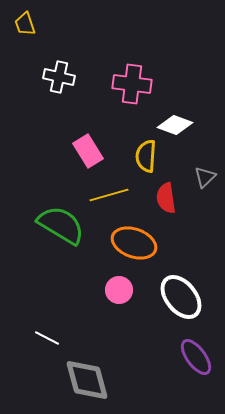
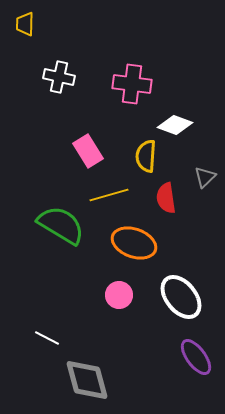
yellow trapezoid: rotated 20 degrees clockwise
pink circle: moved 5 px down
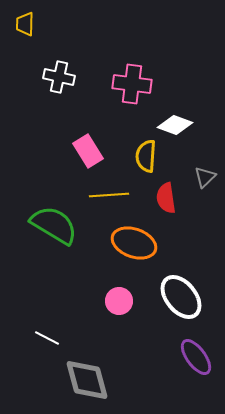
yellow line: rotated 12 degrees clockwise
green semicircle: moved 7 px left
pink circle: moved 6 px down
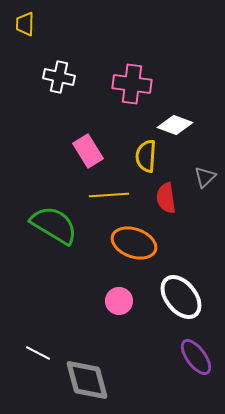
white line: moved 9 px left, 15 px down
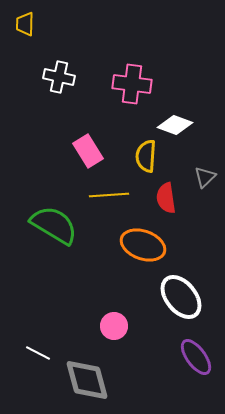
orange ellipse: moved 9 px right, 2 px down
pink circle: moved 5 px left, 25 px down
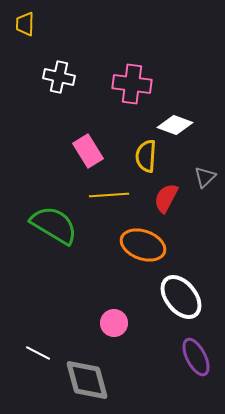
red semicircle: rotated 36 degrees clockwise
pink circle: moved 3 px up
purple ellipse: rotated 9 degrees clockwise
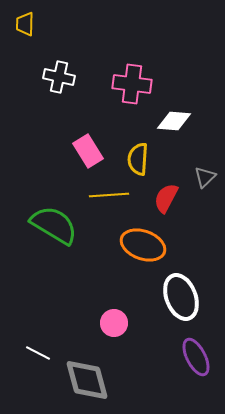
white diamond: moved 1 px left, 4 px up; rotated 16 degrees counterclockwise
yellow semicircle: moved 8 px left, 3 px down
white ellipse: rotated 18 degrees clockwise
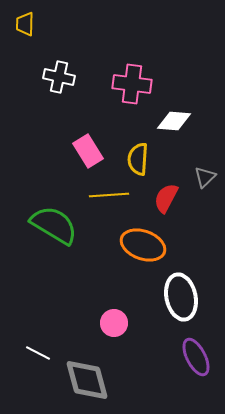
white ellipse: rotated 9 degrees clockwise
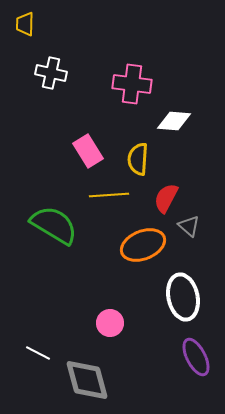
white cross: moved 8 px left, 4 px up
gray triangle: moved 16 px left, 49 px down; rotated 35 degrees counterclockwise
orange ellipse: rotated 42 degrees counterclockwise
white ellipse: moved 2 px right
pink circle: moved 4 px left
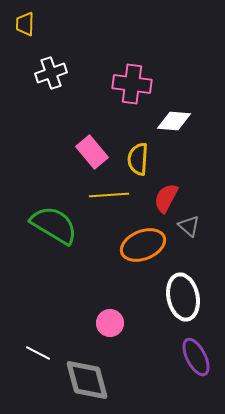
white cross: rotated 32 degrees counterclockwise
pink rectangle: moved 4 px right, 1 px down; rotated 8 degrees counterclockwise
